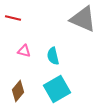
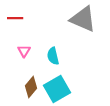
red line: moved 2 px right; rotated 14 degrees counterclockwise
pink triangle: rotated 48 degrees clockwise
brown diamond: moved 13 px right, 4 px up
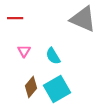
cyan semicircle: rotated 18 degrees counterclockwise
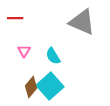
gray triangle: moved 1 px left, 3 px down
cyan square: moved 7 px left, 3 px up; rotated 12 degrees counterclockwise
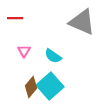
cyan semicircle: rotated 24 degrees counterclockwise
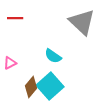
gray triangle: rotated 20 degrees clockwise
pink triangle: moved 14 px left, 12 px down; rotated 32 degrees clockwise
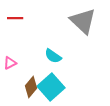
gray triangle: moved 1 px right, 1 px up
cyan square: moved 1 px right, 1 px down
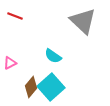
red line: moved 2 px up; rotated 21 degrees clockwise
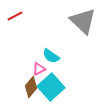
red line: rotated 49 degrees counterclockwise
cyan semicircle: moved 2 px left
pink triangle: moved 29 px right, 6 px down
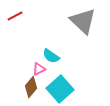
cyan square: moved 9 px right, 2 px down
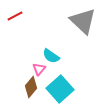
pink triangle: rotated 24 degrees counterclockwise
